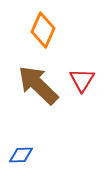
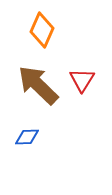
orange diamond: moved 1 px left
blue diamond: moved 6 px right, 18 px up
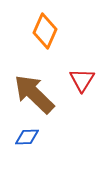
orange diamond: moved 3 px right, 1 px down
brown arrow: moved 4 px left, 9 px down
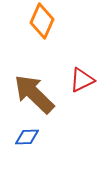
orange diamond: moved 3 px left, 10 px up
red triangle: rotated 32 degrees clockwise
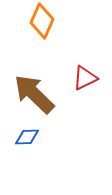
red triangle: moved 3 px right, 2 px up
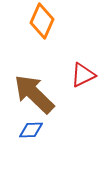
red triangle: moved 2 px left, 3 px up
blue diamond: moved 4 px right, 7 px up
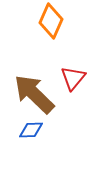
orange diamond: moved 9 px right
red triangle: moved 10 px left, 3 px down; rotated 24 degrees counterclockwise
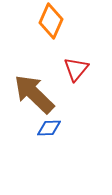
red triangle: moved 3 px right, 9 px up
blue diamond: moved 18 px right, 2 px up
